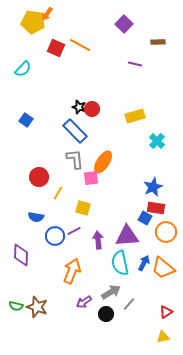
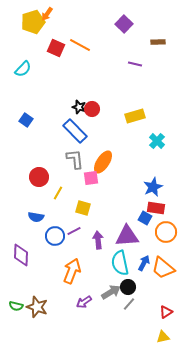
yellow pentagon at (33, 22): rotated 25 degrees counterclockwise
black circle at (106, 314): moved 22 px right, 27 px up
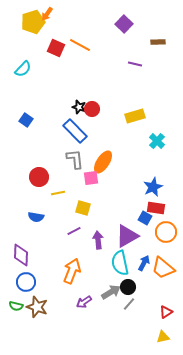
yellow line at (58, 193): rotated 48 degrees clockwise
blue circle at (55, 236): moved 29 px left, 46 px down
purple triangle at (127, 236): rotated 25 degrees counterclockwise
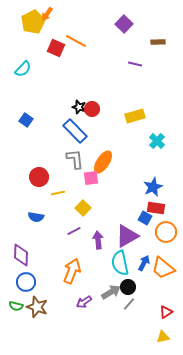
yellow pentagon at (33, 22): rotated 10 degrees counterclockwise
orange line at (80, 45): moved 4 px left, 4 px up
yellow square at (83, 208): rotated 28 degrees clockwise
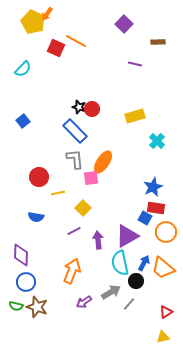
yellow pentagon at (33, 22): rotated 20 degrees counterclockwise
blue square at (26, 120): moved 3 px left, 1 px down; rotated 16 degrees clockwise
black circle at (128, 287): moved 8 px right, 6 px up
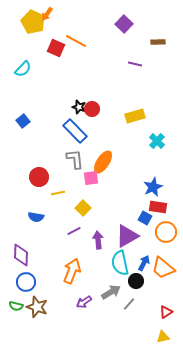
red rectangle at (156, 208): moved 2 px right, 1 px up
